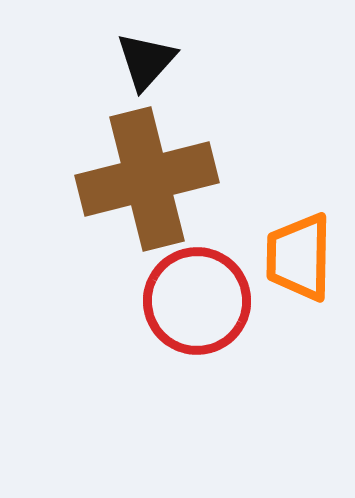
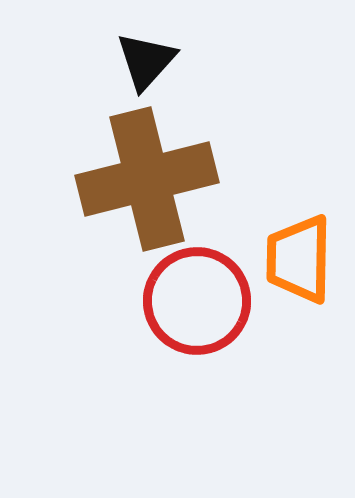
orange trapezoid: moved 2 px down
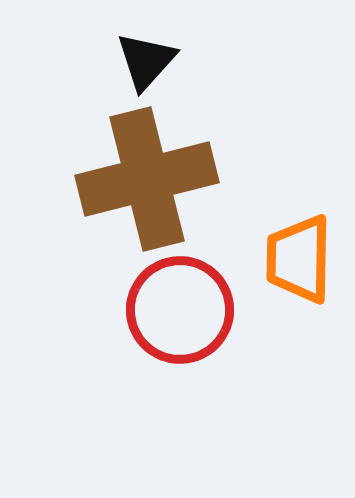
red circle: moved 17 px left, 9 px down
